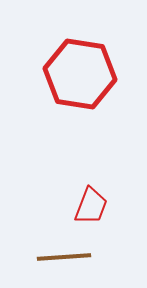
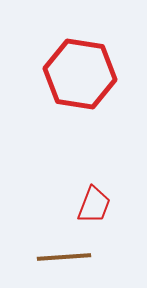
red trapezoid: moved 3 px right, 1 px up
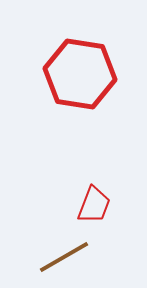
brown line: rotated 26 degrees counterclockwise
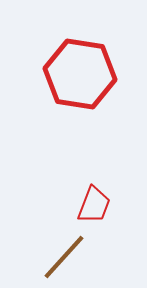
brown line: rotated 18 degrees counterclockwise
